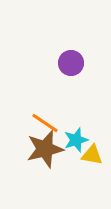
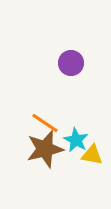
cyan star: rotated 25 degrees counterclockwise
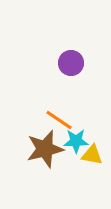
orange line: moved 14 px right, 3 px up
cyan star: moved 1 px down; rotated 30 degrees counterclockwise
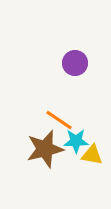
purple circle: moved 4 px right
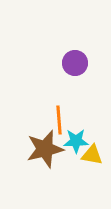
orange line: rotated 52 degrees clockwise
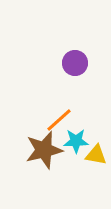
orange line: rotated 52 degrees clockwise
brown star: moved 1 px left, 1 px down
yellow triangle: moved 4 px right
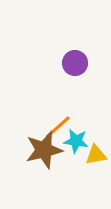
orange line: moved 1 px left, 7 px down
cyan star: rotated 10 degrees clockwise
yellow triangle: rotated 20 degrees counterclockwise
